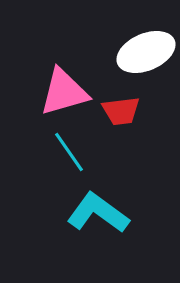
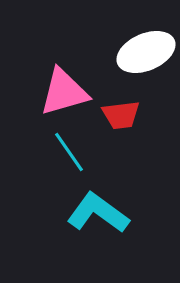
red trapezoid: moved 4 px down
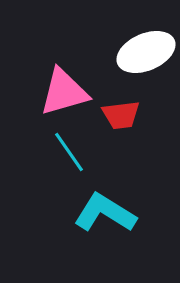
cyan L-shape: moved 7 px right; rotated 4 degrees counterclockwise
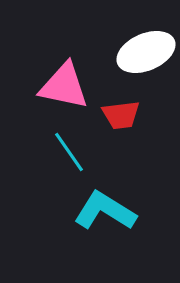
pink triangle: moved 6 px up; rotated 28 degrees clockwise
cyan L-shape: moved 2 px up
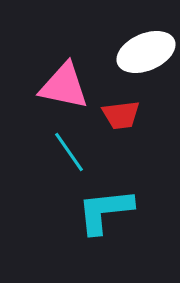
cyan L-shape: rotated 38 degrees counterclockwise
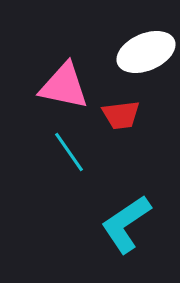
cyan L-shape: moved 21 px right, 13 px down; rotated 28 degrees counterclockwise
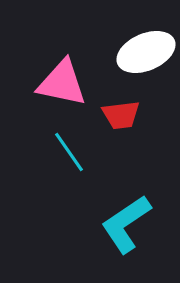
pink triangle: moved 2 px left, 3 px up
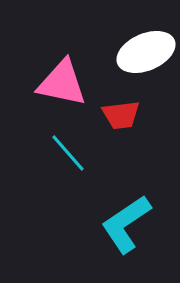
cyan line: moved 1 px left, 1 px down; rotated 6 degrees counterclockwise
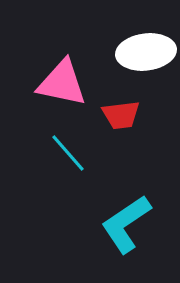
white ellipse: rotated 16 degrees clockwise
